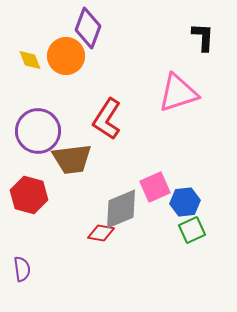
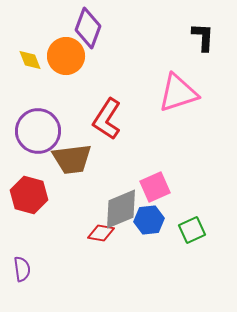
blue hexagon: moved 36 px left, 18 px down
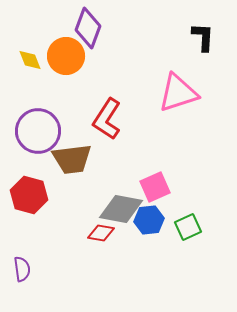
gray diamond: rotated 33 degrees clockwise
green square: moved 4 px left, 3 px up
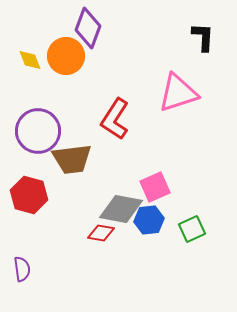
red L-shape: moved 8 px right
green square: moved 4 px right, 2 px down
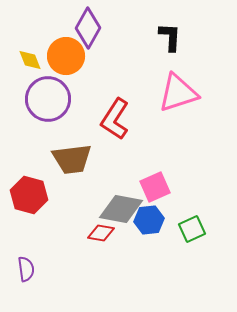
purple diamond: rotated 9 degrees clockwise
black L-shape: moved 33 px left
purple circle: moved 10 px right, 32 px up
purple semicircle: moved 4 px right
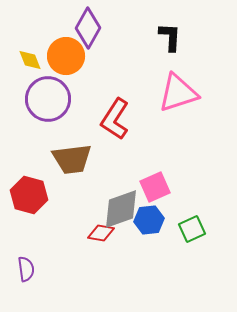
gray diamond: rotated 30 degrees counterclockwise
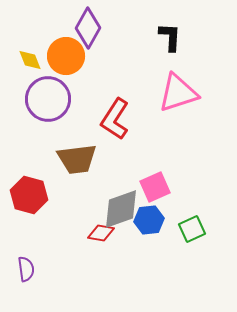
brown trapezoid: moved 5 px right
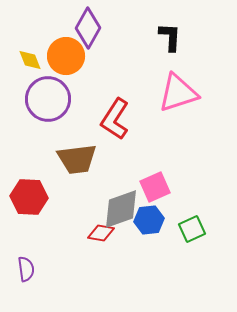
red hexagon: moved 2 px down; rotated 12 degrees counterclockwise
